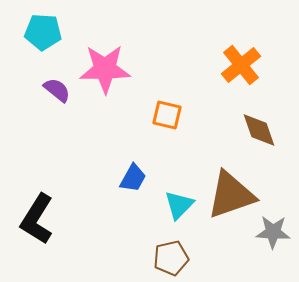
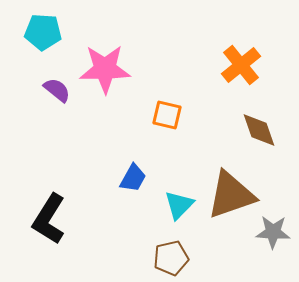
black L-shape: moved 12 px right
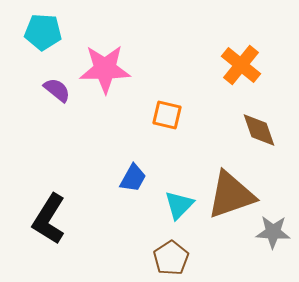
orange cross: rotated 12 degrees counterclockwise
brown pentagon: rotated 20 degrees counterclockwise
